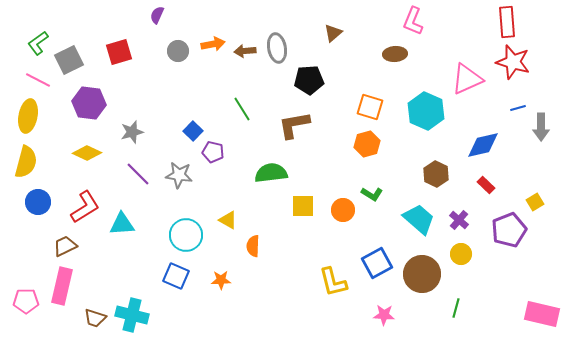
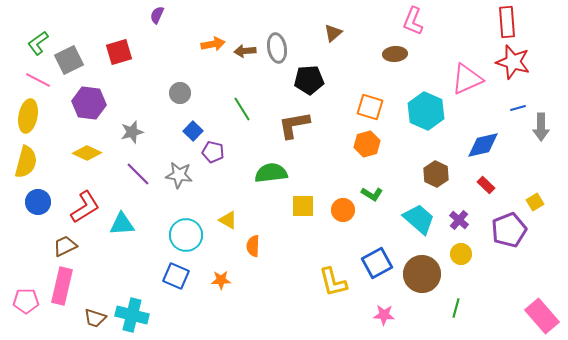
gray circle at (178, 51): moved 2 px right, 42 px down
pink rectangle at (542, 314): moved 2 px down; rotated 36 degrees clockwise
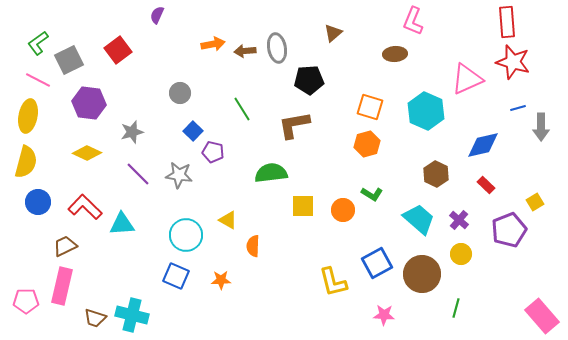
red square at (119, 52): moved 1 px left, 2 px up; rotated 20 degrees counterclockwise
red L-shape at (85, 207): rotated 104 degrees counterclockwise
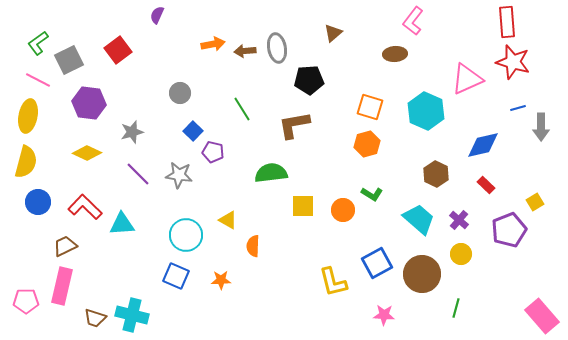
pink L-shape at (413, 21): rotated 16 degrees clockwise
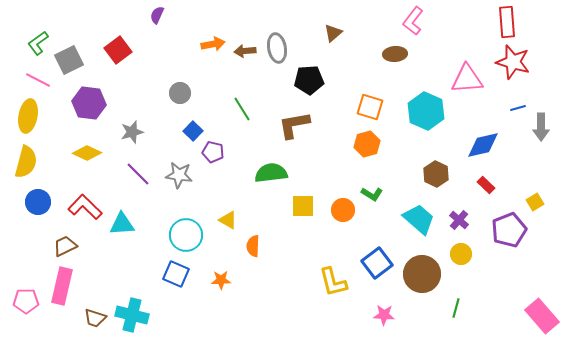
pink triangle at (467, 79): rotated 20 degrees clockwise
blue square at (377, 263): rotated 8 degrees counterclockwise
blue square at (176, 276): moved 2 px up
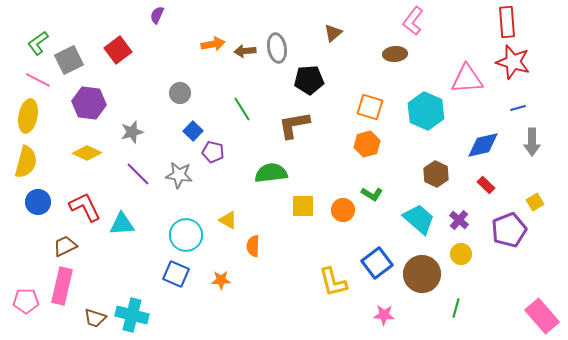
gray arrow at (541, 127): moved 9 px left, 15 px down
red L-shape at (85, 207): rotated 20 degrees clockwise
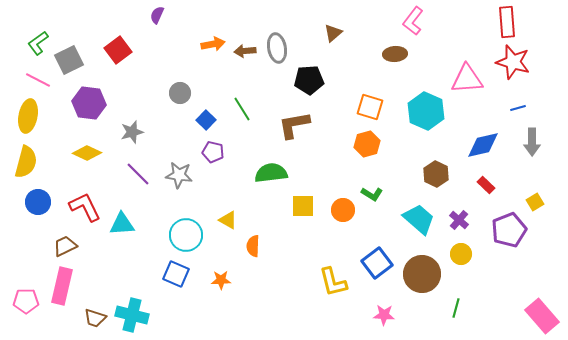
blue square at (193, 131): moved 13 px right, 11 px up
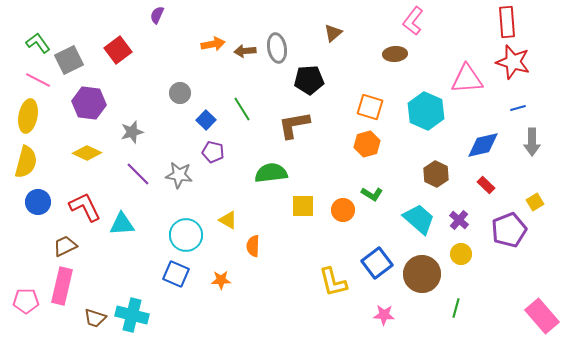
green L-shape at (38, 43): rotated 90 degrees clockwise
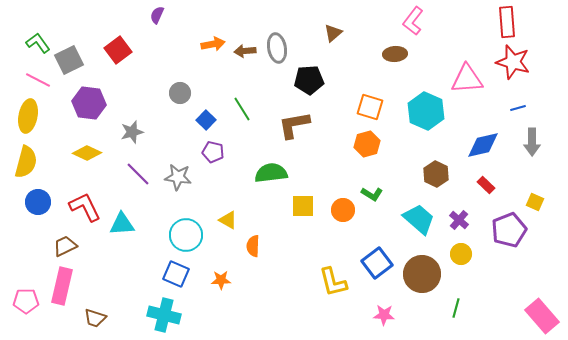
gray star at (179, 175): moved 1 px left, 2 px down
yellow square at (535, 202): rotated 36 degrees counterclockwise
cyan cross at (132, 315): moved 32 px right
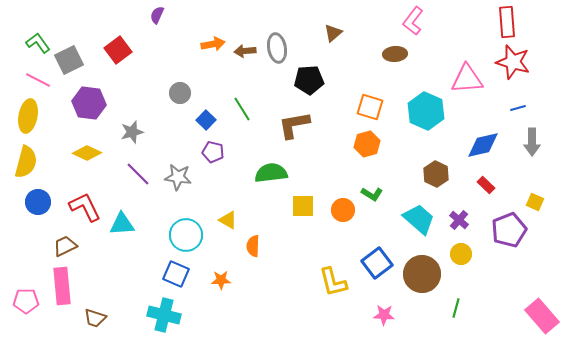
pink rectangle at (62, 286): rotated 18 degrees counterclockwise
